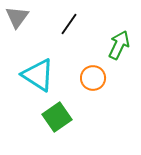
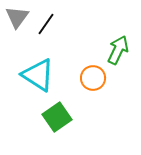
black line: moved 23 px left
green arrow: moved 1 px left, 5 px down
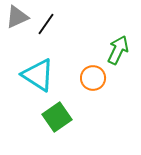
gray triangle: rotated 30 degrees clockwise
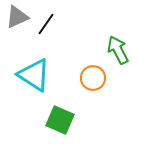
green arrow: rotated 52 degrees counterclockwise
cyan triangle: moved 4 px left
green square: moved 3 px right, 3 px down; rotated 32 degrees counterclockwise
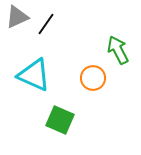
cyan triangle: rotated 9 degrees counterclockwise
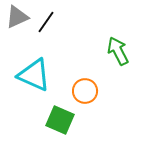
black line: moved 2 px up
green arrow: moved 1 px down
orange circle: moved 8 px left, 13 px down
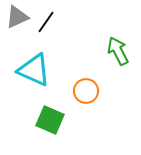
cyan triangle: moved 5 px up
orange circle: moved 1 px right
green square: moved 10 px left
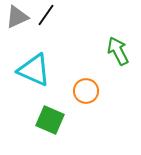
black line: moved 7 px up
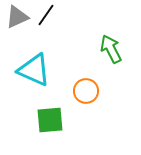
green arrow: moved 7 px left, 2 px up
green square: rotated 28 degrees counterclockwise
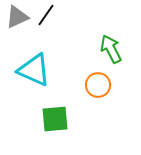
orange circle: moved 12 px right, 6 px up
green square: moved 5 px right, 1 px up
